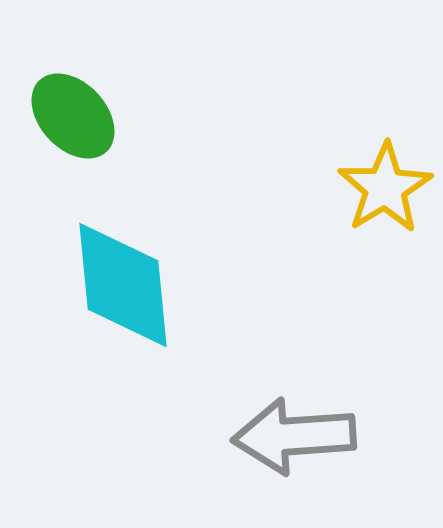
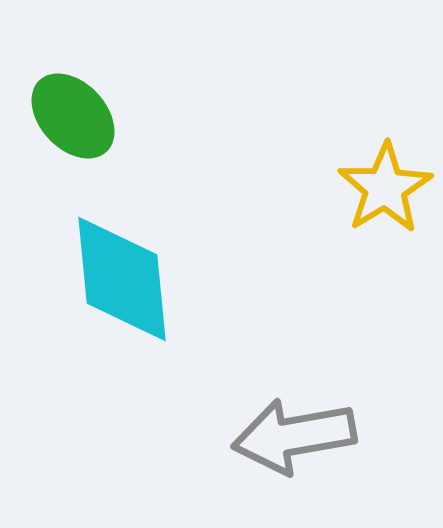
cyan diamond: moved 1 px left, 6 px up
gray arrow: rotated 6 degrees counterclockwise
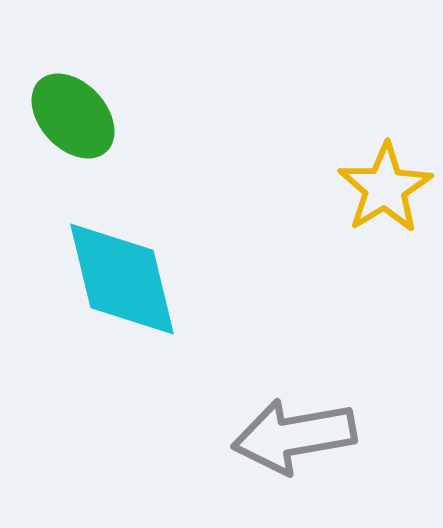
cyan diamond: rotated 8 degrees counterclockwise
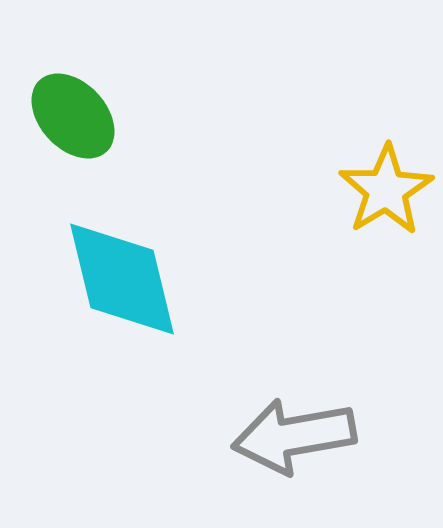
yellow star: moved 1 px right, 2 px down
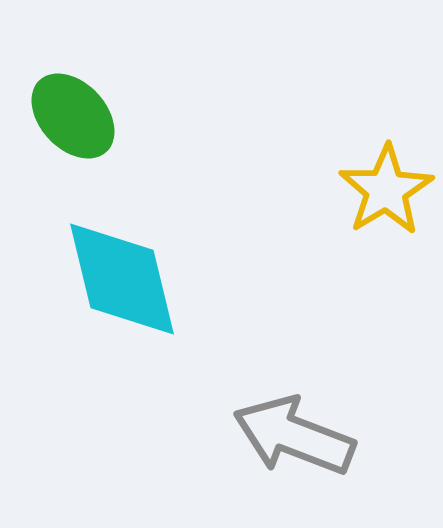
gray arrow: rotated 31 degrees clockwise
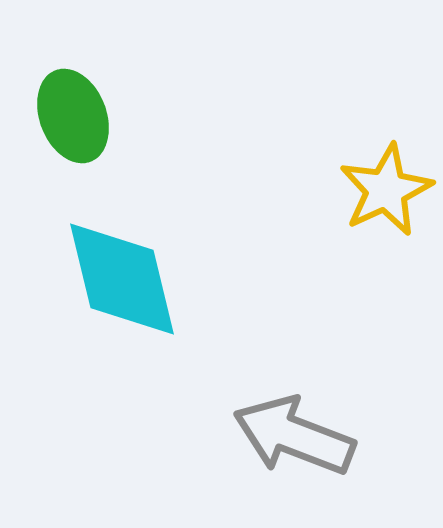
green ellipse: rotated 22 degrees clockwise
yellow star: rotated 6 degrees clockwise
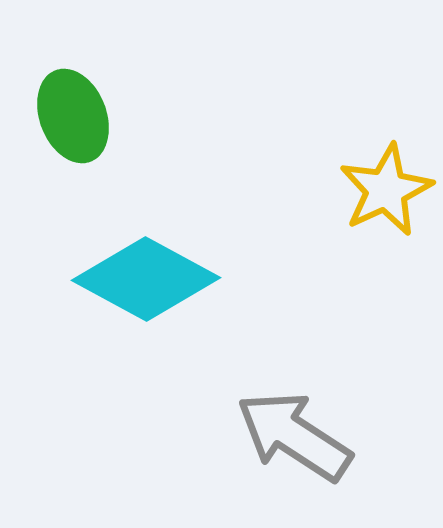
cyan diamond: moved 24 px right; rotated 48 degrees counterclockwise
gray arrow: rotated 12 degrees clockwise
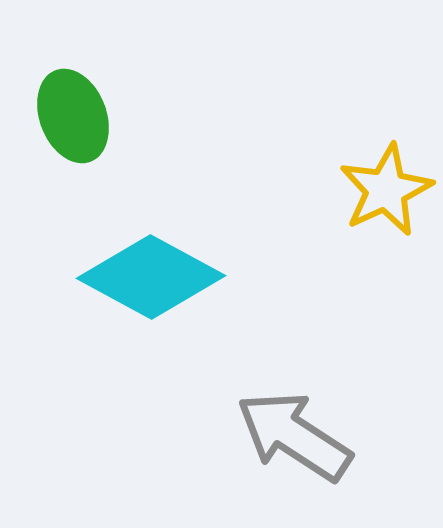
cyan diamond: moved 5 px right, 2 px up
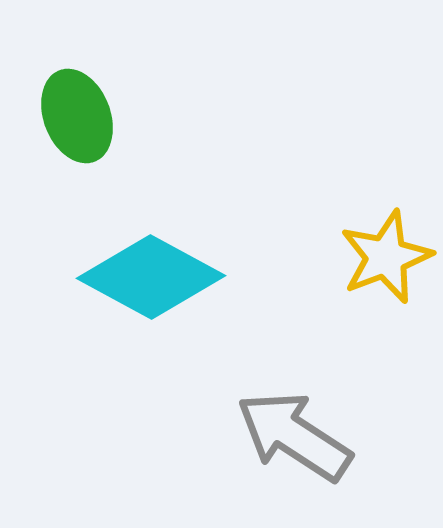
green ellipse: moved 4 px right
yellow star: moved 67 px down; rotated 4 degrees clockwise
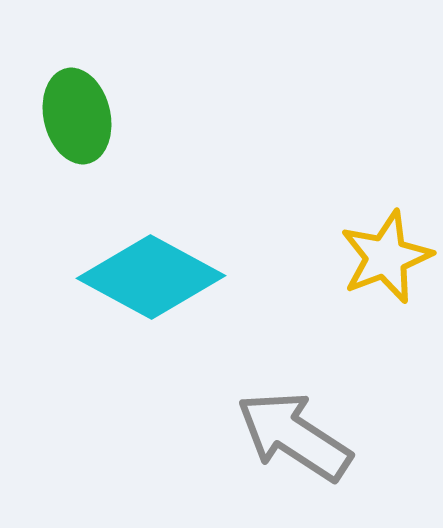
green ellipse: rotated 8 degrees clockwise
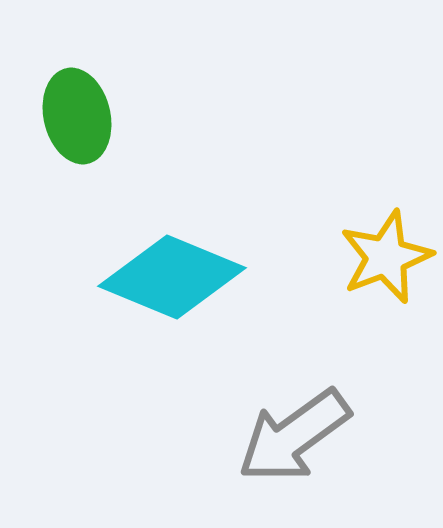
cyan diamond: moved 21 px right; rotated 6 degrees counterclockwise
gray arrow: rotated 69 degrees counterclockwise
